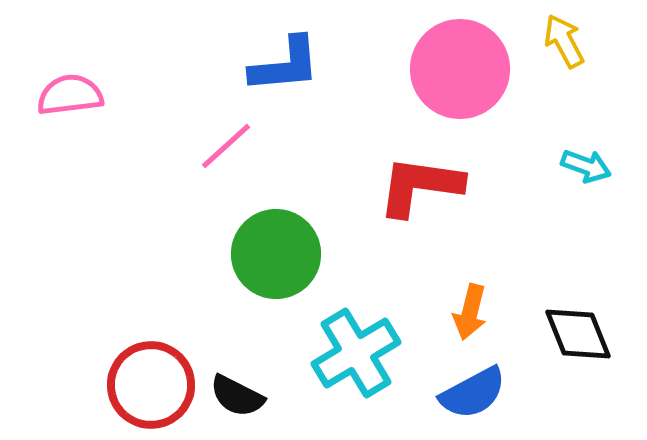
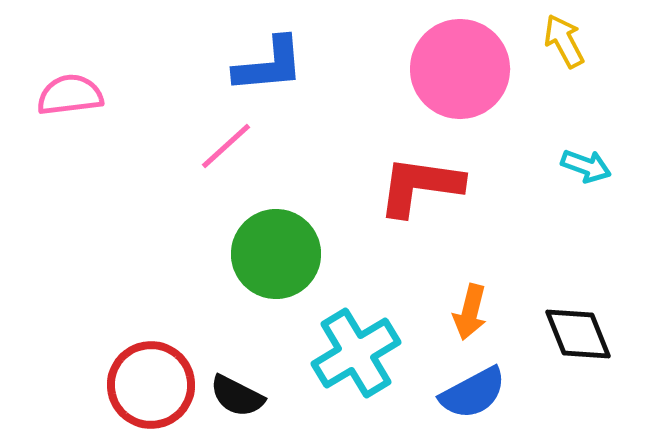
blue L-shape: moved 16 px left
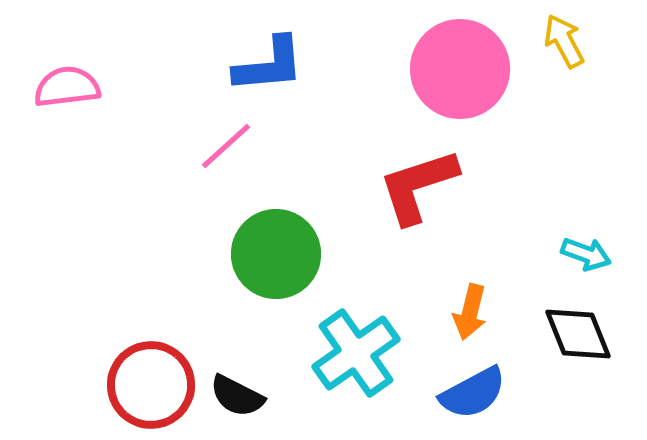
pink semicircle: moved 3 px left, 8 px up
cyan arrow: moved 88 px down
red L-shape: moved 2 px left; rotated 26 degrees counterclockwise
cyan cross: rotated 4 degrees counterclockwise
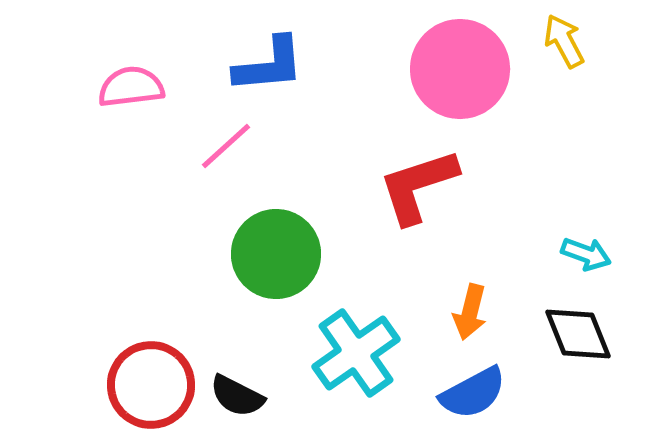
pink semicircle: moved 64 px right
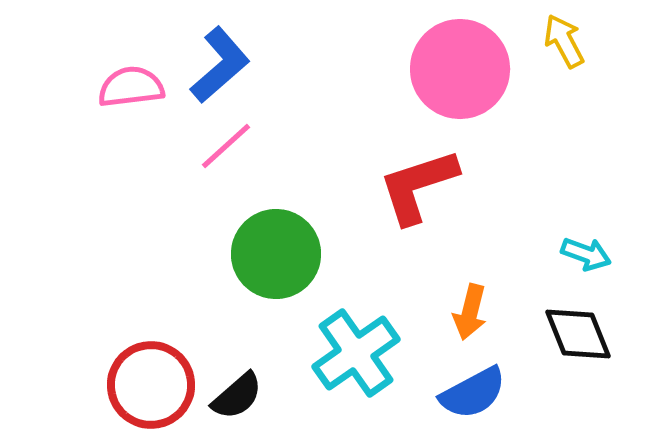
blue L-shape: moved 49 px left; rotated 36 degrees counterclockwise
black semicircle: rotated 68 degrees counterclockwise
